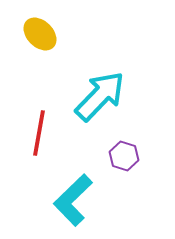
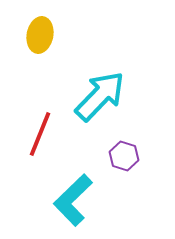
yellow ellipse: moved 1 px down; rotated 56 degrees clockwise
red line: moved 1 px right, 1 px down; rotated 12 degrees clockwise
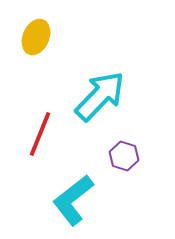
yellow ellipse: moved 4 px left, 2 px down; rotated 12 degrees clockwise
cyan L-shape: rotated 6 degrees clockwise
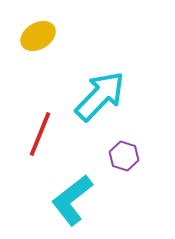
yellow ellipse: moved 2 px right, 1 px up; rotated 36 degrees clockwise
cyan L-shape: moved 1 px left
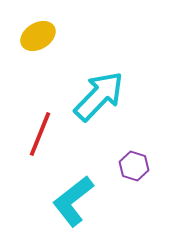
cyan arrow: moved 1 px left
purple hexagon: moved 10 px right, 10 px down
cyan L-shape: moved 1 px right, 1 px down
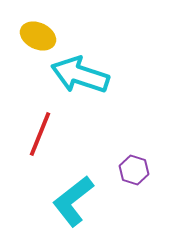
yellow ellipse: rotated 56 degrees clockwise
cyan arrow: moved 19 px left, 21 px up; rotated 116 degrees counterclockwise
purple hexagon: moved 4 px down
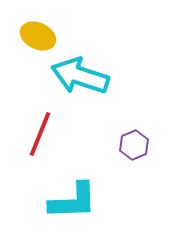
cyan arrow: moved 1 px down
purple hexagon: moved 25 px up; rotated 20 degrees clockwise
cyan L-shape: rotated 144 degrees counterclockwise
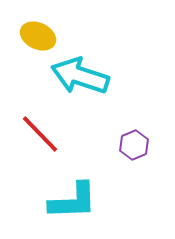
red line: rotated 66 degrees counterclockwise
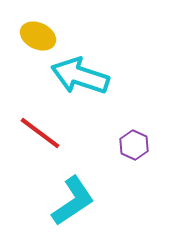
red line: moved 1 px up; rotated 9 degrees counterclockwise
purple hexagon: rotated 12 degrees counterclockwise
cyan L-shape: rotated 32 degrees counterclockwise
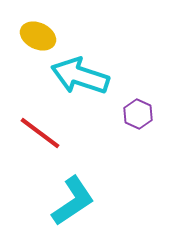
purple hexagon: moved 4 px right, 31 px up
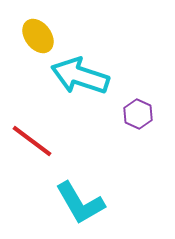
yellow ellipse: rotated 28 degrees clockwise
red line: moved 8 px left, 8 px down
cyan L-shape: moved 7 px right, 2 px down; rotated 94 degrees clockwise
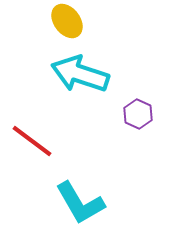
yellow ellipse: moved 29 px right, 15 px up
cyan arrow: moved 2 px up
